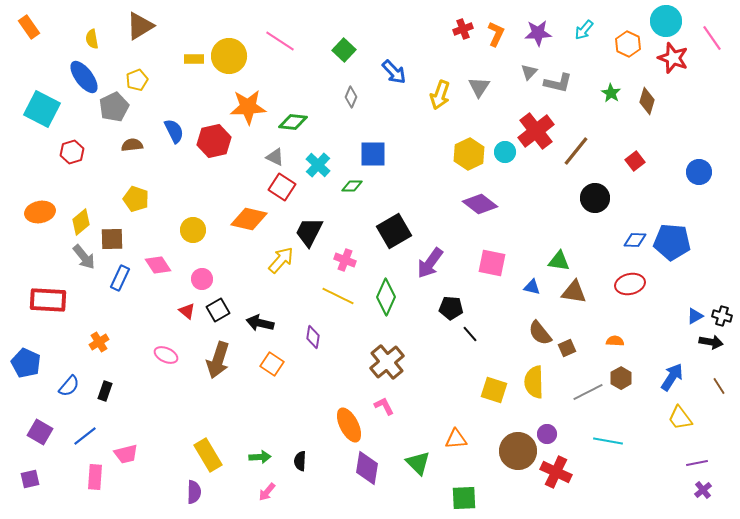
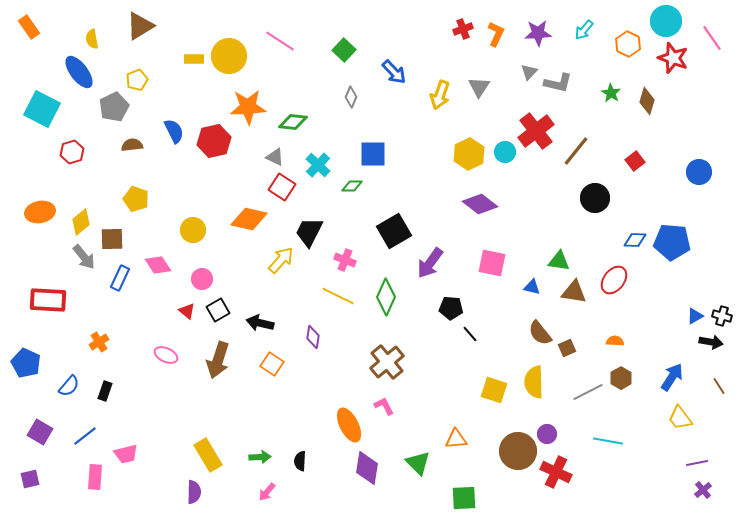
blue ellipse at (84, 77): moved 5 px left, 5 px up
red ellipse at (630, 284): moved 16 px left, 4 px up; rotated 40 degrees counterclockwise
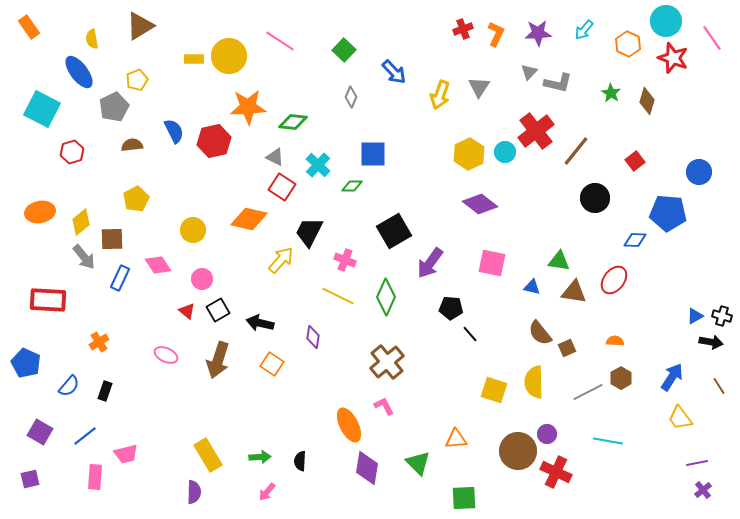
yellow pentagon at (136, 199): rotated 25 degrees clockwise
blue pentagon at (672, 242): moved 4 px left, 29 px up
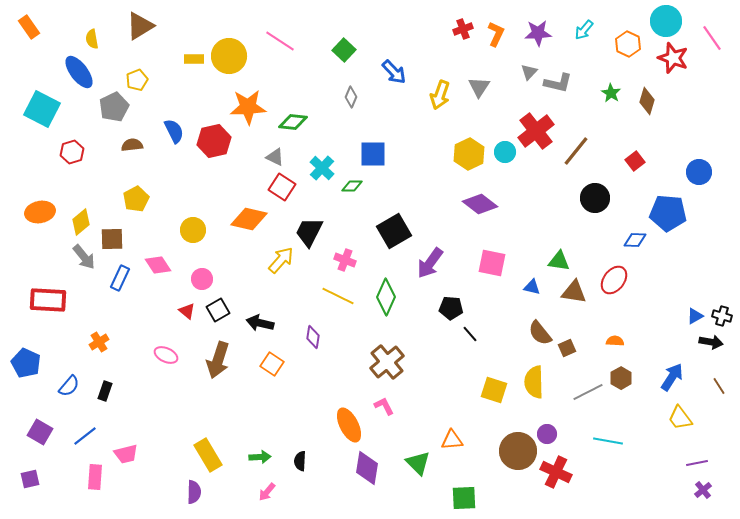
cyan cross at (318, 165): moved 4 px right, 3 px down
orange triangle at (456, 439): moved 4 px left, 1 px down
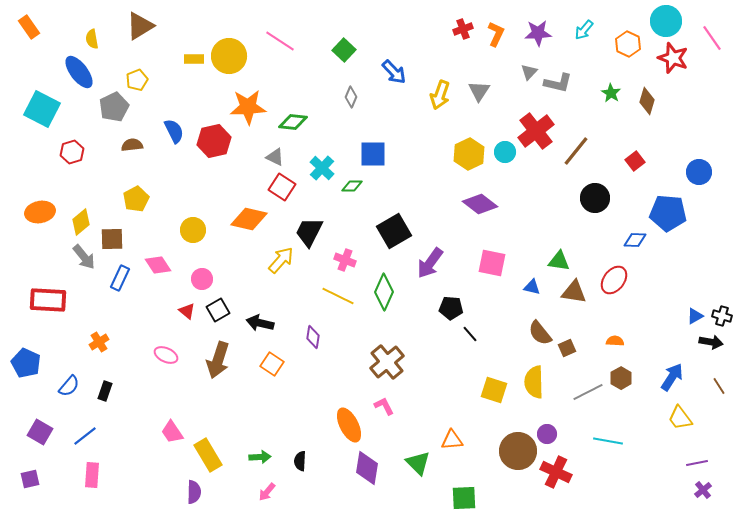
gray triangle at (479, 87): moved 4 px down
green diamond at (386, 297): moved 2 px left, 5 px up
pink trapezoid at (126, 454): moved 46 px right, 22 px up; rotated 70 degrees clockwise
pink rectangle at (95, 477): moved 3 px left, 2 px up
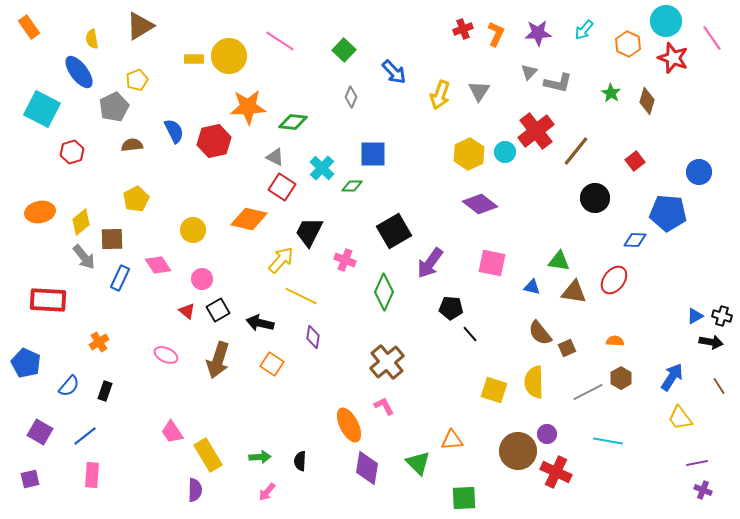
yellow line at (338, 296): moved 37 px left
purple cross at (703, 490): rotated 30 degrees counterclockwise
purple semicircle at (194, 492): moved 1 px right, 2 px up
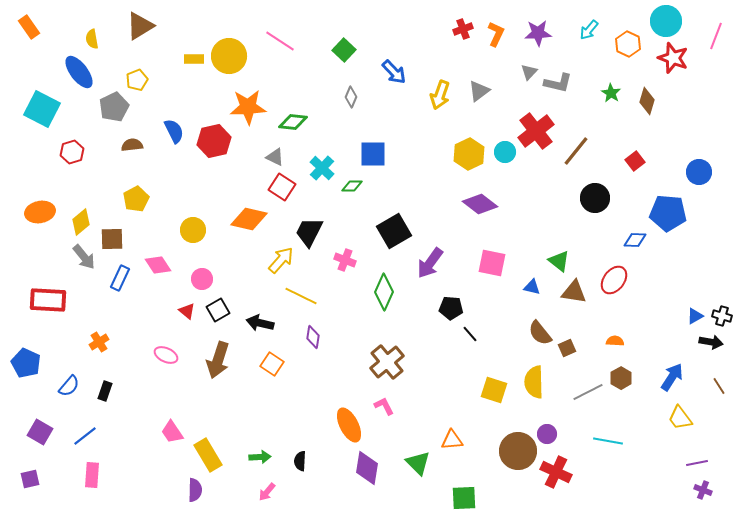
cyan arrow at (584, 30): moved 5 px right
pink line at (712, 38): moved 4 px right, 2 px up; rotated 56 degrees clockwise
gray triangle at (479, 91): rotated 20 degrees clockwise
green triangle at (559, 261): rotated 30 degrees clockwise
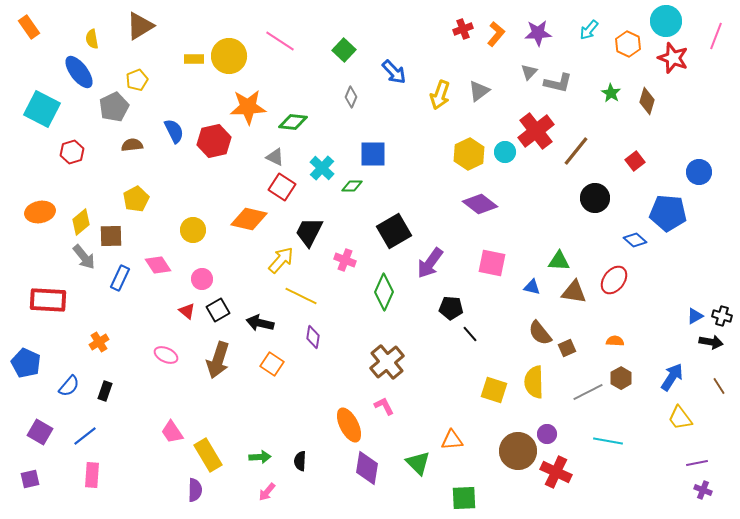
orange L-shape at (496, 34): rotated 15 degrees clockwise
brown square at (112, 239): moved 1 px left, 3 px up
blue diamond at (635, 240): rotated 40 degrees clockwise
green triangle at (559, 261): rotated 35 degrees counterclockwise
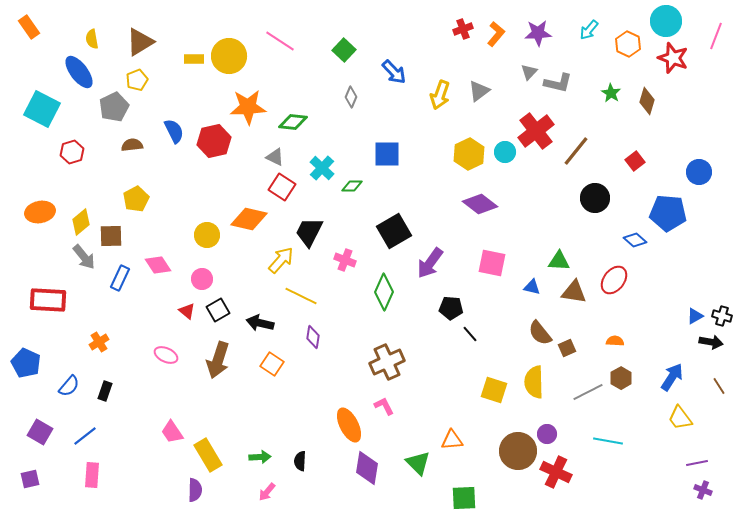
brown triangle at (140, 26): moved 16 px down
blue square at (373, 154): moved 14 px right
yellow circle at (193, 230): moved 14 px right, 5 px down
brown cross at (387, 362): rotated 16 degrees clockwise
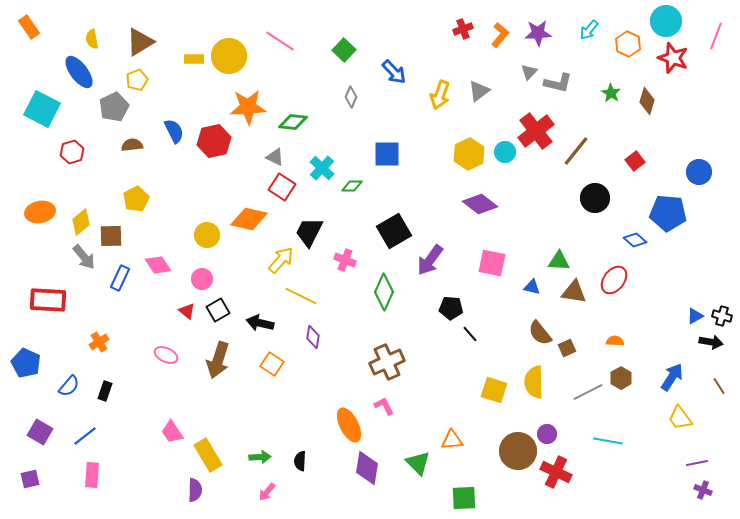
orange L-shape at (496, 34): moved 4 px right, 1 px down
purple arrow at (430, 263): moved 3 px up
